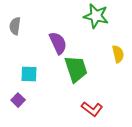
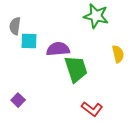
purple semicircle: moved 6 px down; rotated 70 degrees counterclockwise
cyan square: moved 33 px up
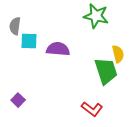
purple semicircle: rotated 10 degrees clockwise
green trapezoid: moved 30 px right, 2 px down
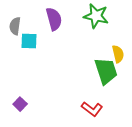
purple semicircle: moved 4 px left, 30 px up; rotated 70 degrees clockwise
purple square: moved 2 px right, 4 px down
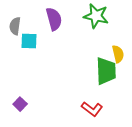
green trapezoid: rotated 16 degrees clockwise
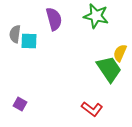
gray semicircle: moved 8 px down
yellow semicircle: moved 2 px right, 1 px up; rotated 144 degrees counterclockwise
green trapezoid: moved 3 px right, 2 px up; rotated 32 degrees counterclockwise
purple square: rotated 16 degrees counterclockwise
